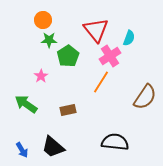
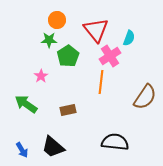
orange circle: moved 14 px right
orange line: rotated 25 degrees counterclockwise
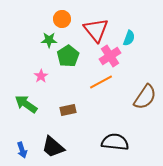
orange circle: moved 5 px right, 1 px up
orange line: rotated 55 degrees clockwise
blue arrow: rotated 14 degrees clockwise
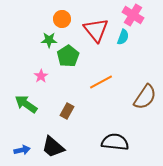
cyan semicircle: moved 6 px left, 1 px up
pink cross: moved 23 px right, 41 px up; rotated 25 degrees counterclockwise
brown rectangle: moved 1 px left, 1 px down; rotated 49 degrees counterclockwise
blue arrow: rotated 84 degrees counterclockwise
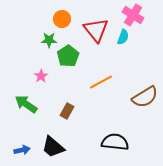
brown semicircle: rotated 24 degrees clockwise
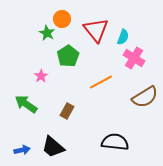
pink cross: moved 1 px right, 43 px down
green star: moved 2 px left, 7 px up; rotated 28 degrees clockwise
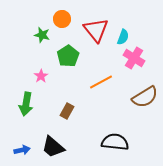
green star: moved 5 px left, 2 px down; rotated 14 degrees counterclockwise
green arrow: rotated 115 degrees counterclockwise
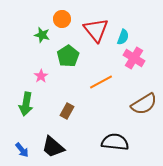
brown semicircle: moved 1 px left, 7 px down
blue arrow: rotated 63 degrees clockwise
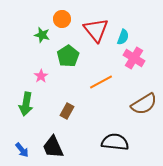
black trapezoid: rotated 25 degrees clockwise
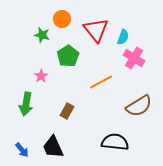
brown semicircle: moved 5 px left, 2 px down
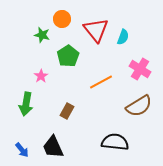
pink cross: moved 6 px right, 11 px down
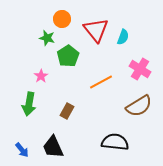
green star: moved 5 px right, 3 px down
green arrow: moved 3 px right
